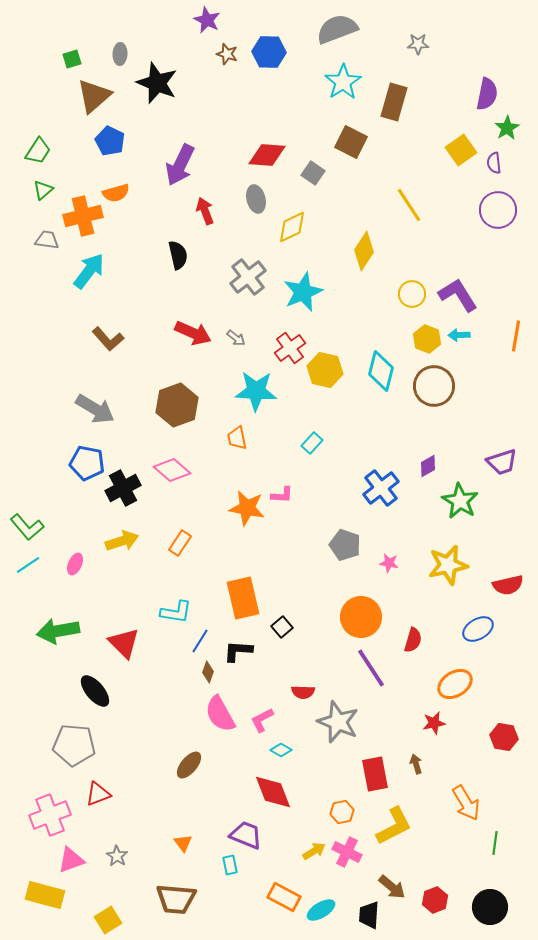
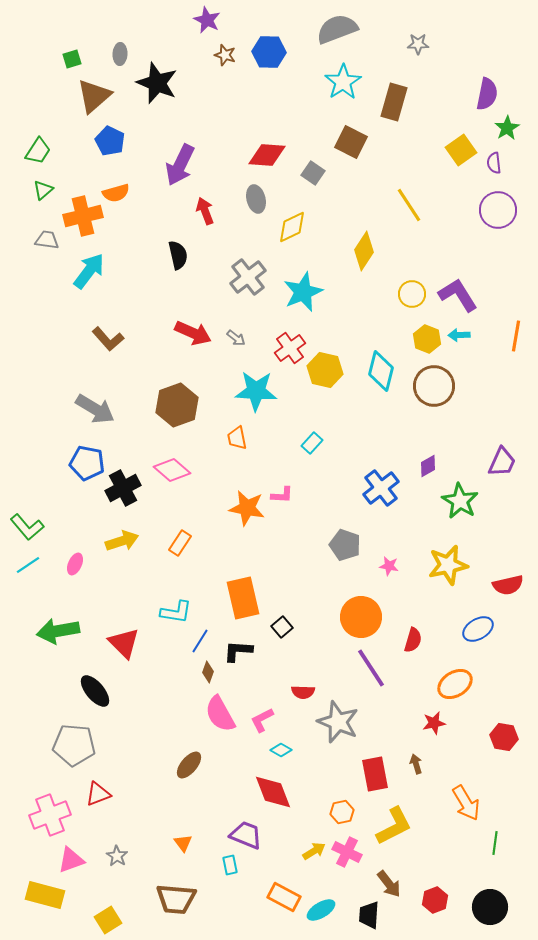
brown star at (227, 54): moved 2 px left, 1 px down
purple trapezoid at (502, 462): rotated 48 degrees counterclockwise
pink star at (389, 563): moved 3 px down
brown arrow at (392, 887): moved 3 px left, 3 px up; rotated 12 degrees clockwise
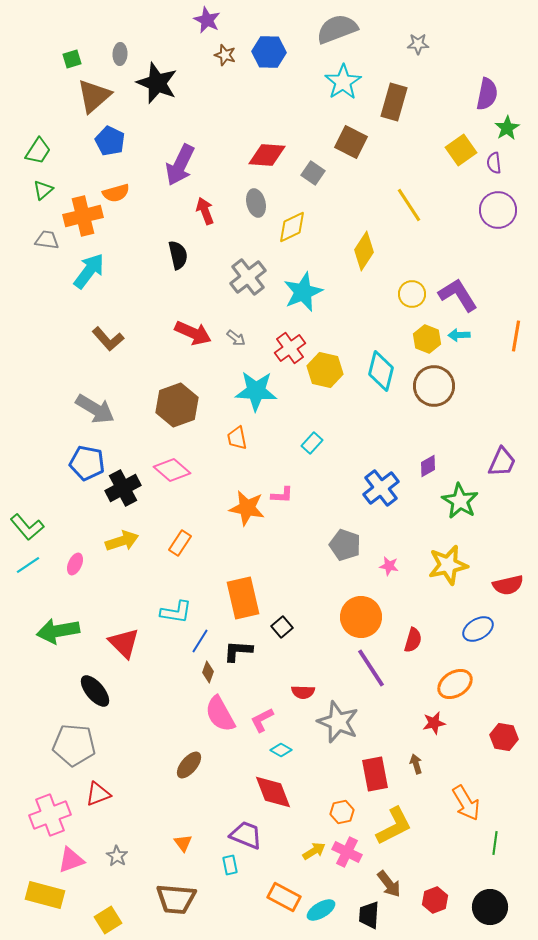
gray ellipse at (256, 199): moved 4 px down
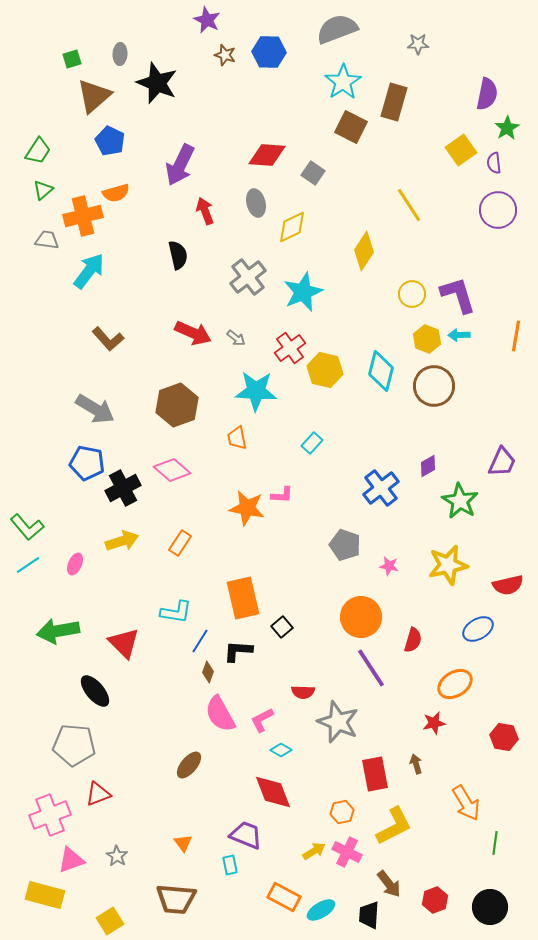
brown square at (351, 142): moved 15 px up
purple L-shape at (458, 295): rotated 15 degrees clockwise
yellow square at (108, 920): moved 2 px right, 1 px down
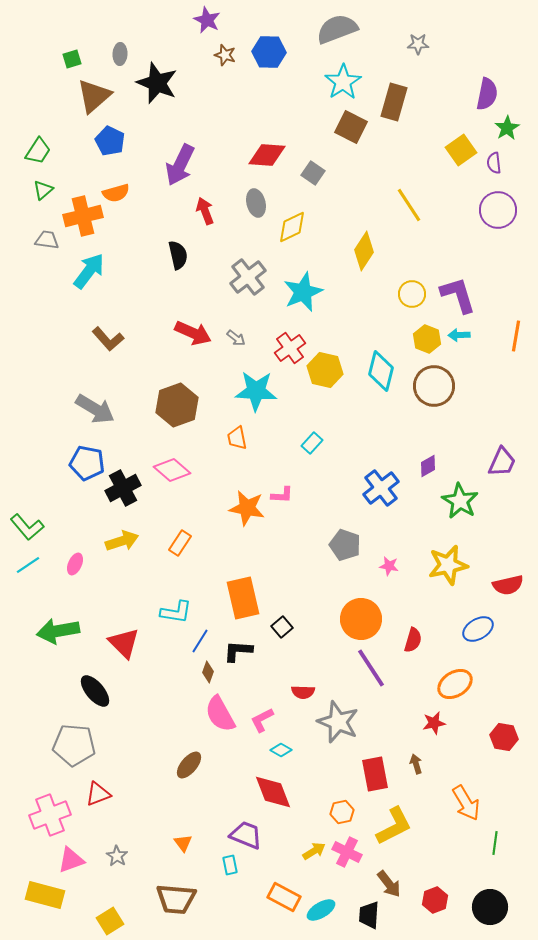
orange circle at (361, 617): moved 2 px down
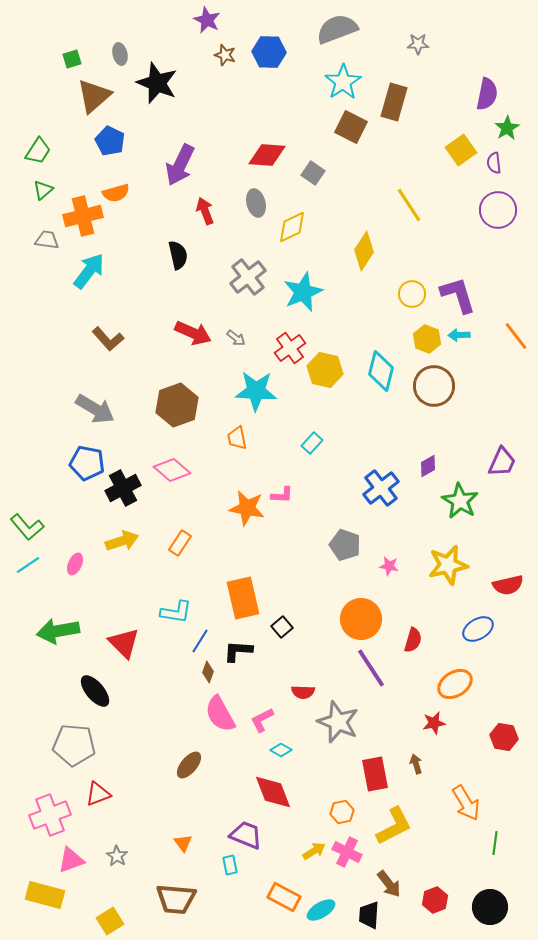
gray ellipse at (120, 54): rotated 15 degrees counterclockwise
orange line at (516, 336): rotated 48 degrees counterclockwise
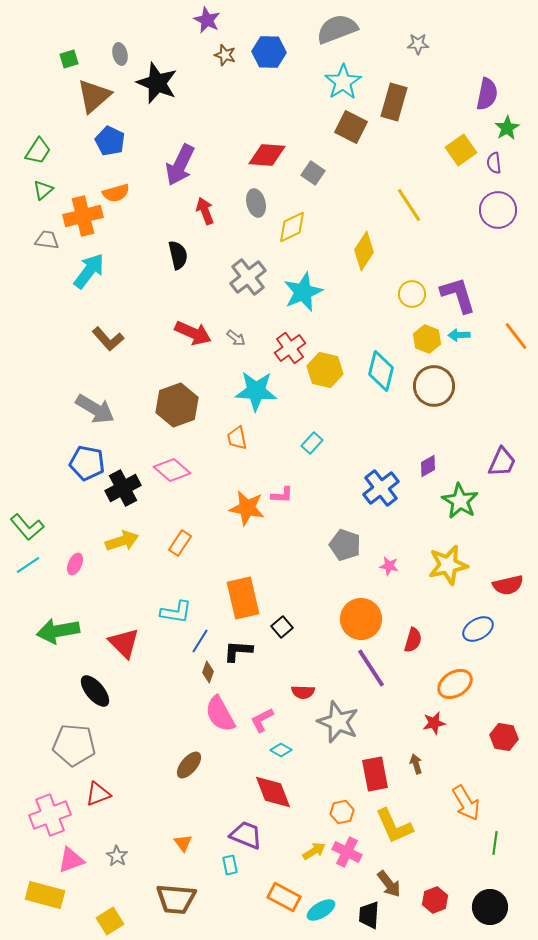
green square at (72, 59): moved 3 px left
yellow L-shape at (394, 826): rotated 93 degrees clockwise
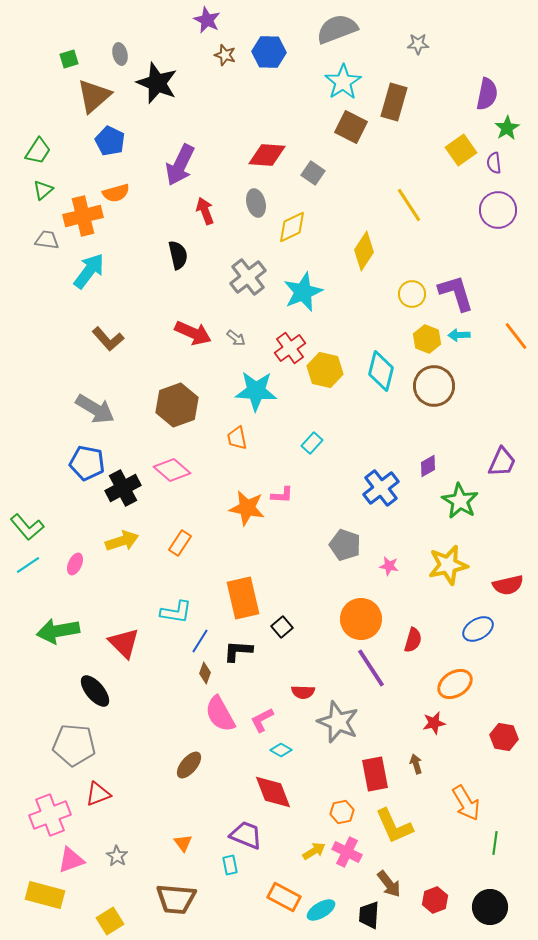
purple L-shape at (458, 295): moved 2 px left, 2 px up
brown diamond at (208, 672): moved 3 px left, 1 px down
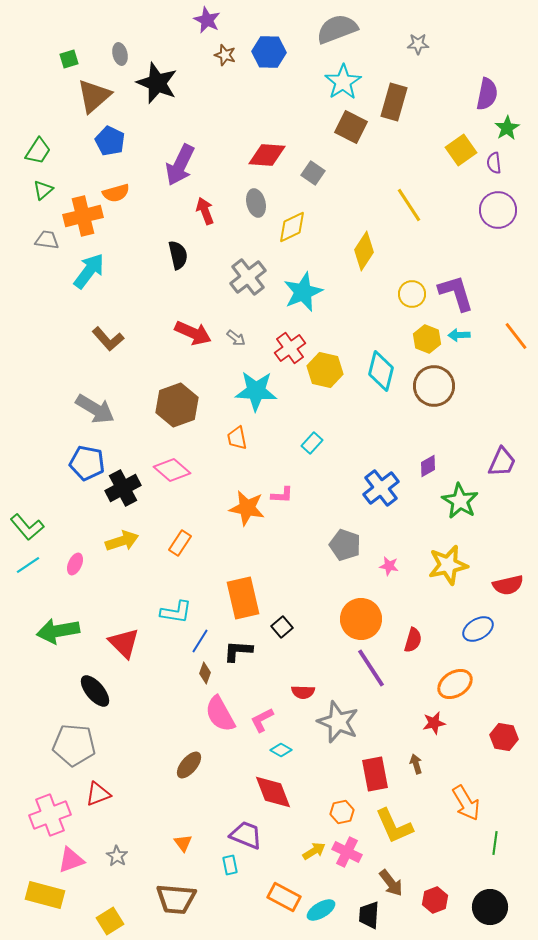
brown arrow at (389, 884): moved 2 px right, 1 px up
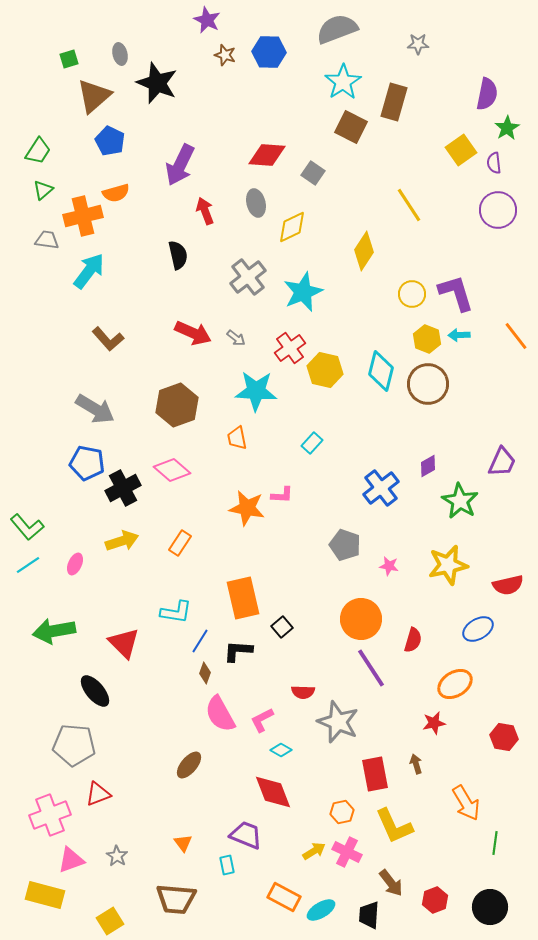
brown circle at (434, 386): moved 6 px left, 2 px up
green arrow at (58, 631): moved 4 px left
cyan rectangle at (230, 865): moved 3 px left
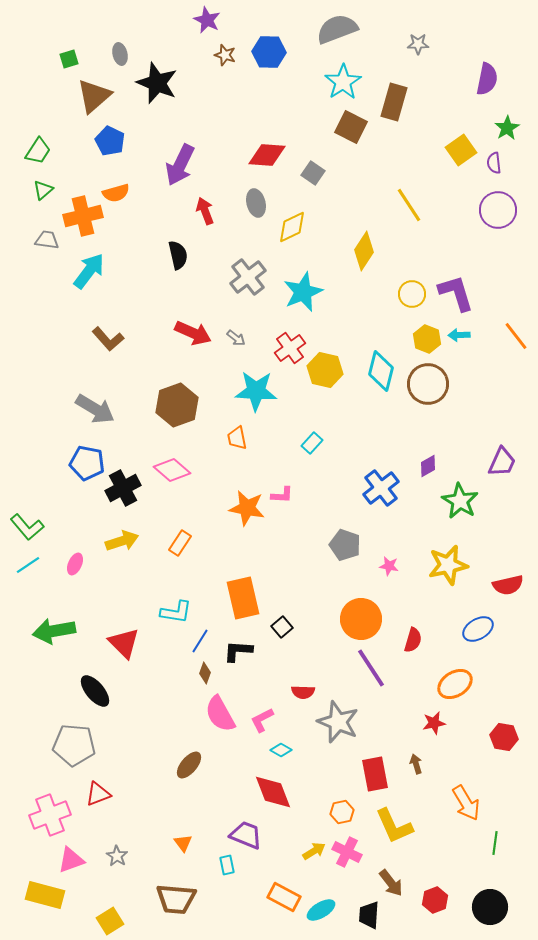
purple semicircle at (487, 94): moved 15 px up
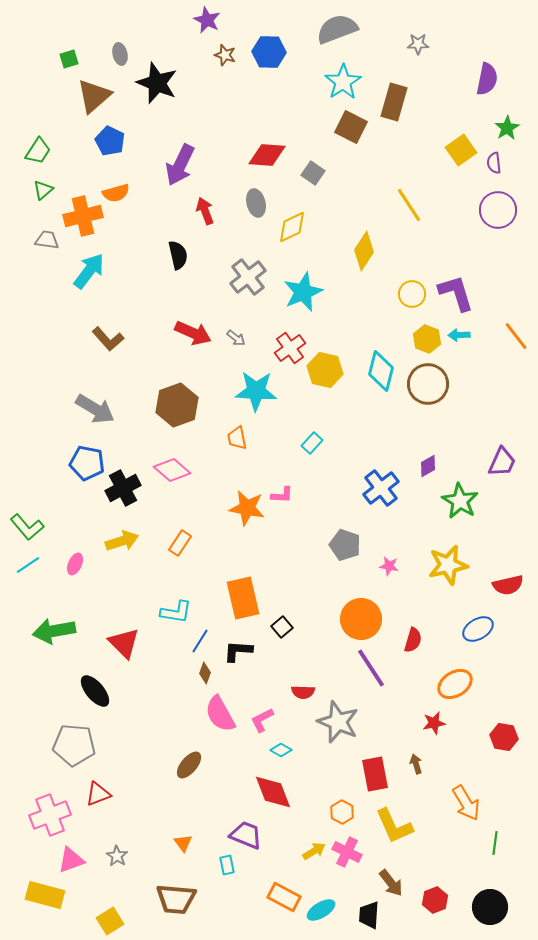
orange hexagon at (342, 812): rotated 20 degrees counterclockwise
